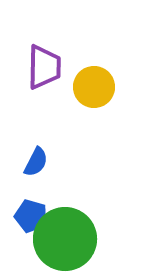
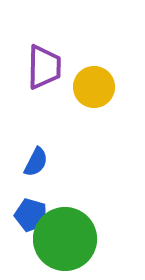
blue pentagon: moved 1 px up
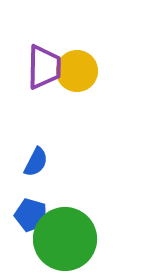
yellow circle: moved 17 px left, 16 px up
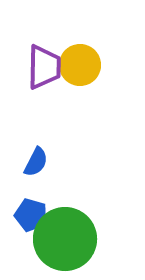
yellow circle: moved 3 px right, 6 px up
